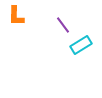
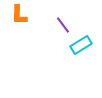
orange L-shape: moved 3 px right, 1 px up
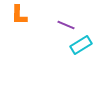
purple line: moved 3 px right; rotated 30 degrees counterclockwise
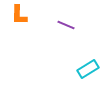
cyan rectangle: moved 7 px right, 24 px down
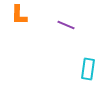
cyan rectangle: rotated 50 degrees counterclockwise
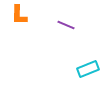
cyan rectangle: rotated 60 degrees clockwise
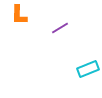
purple line: moved 6 px left, 3 px down; rotated 54 degrees counterclockwise
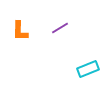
orange L-shape: moved 1 px right, 16 px down
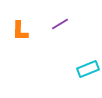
purple line: moved 4 px up
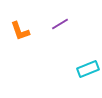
orange L-shape: rotated 20 degrees counterclockwise
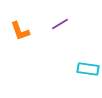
cyan rectangle: rotated 30 degrees clockwise
